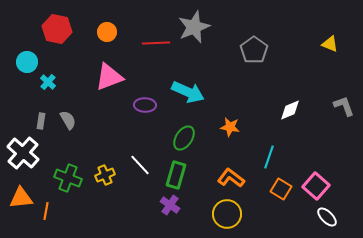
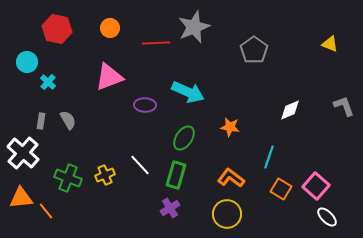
orange circle: moved 3 px right, 4 px up
purple cross: moved 3 px down; rotated 24 degrees clockwise
orange line: rotated 48 degrees counterclockwise
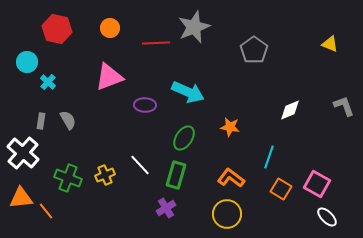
pink square: moved 1 px right, 2 px up; rotated 12 degrees counterclockwise
purple cross: moved 4 px left
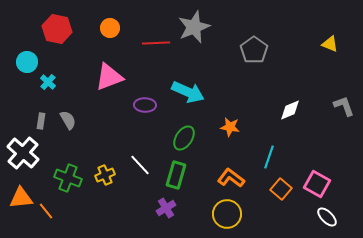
orange square: rotated 10 degrees clockwise
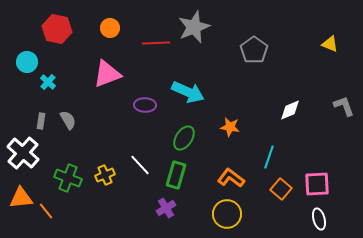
pink triangle: moved 2 px left, 3 px up
pink square: rotated 32 degrees counterclockwise
white ellipse: moved 8 px left, 2 px down; rotated 30 degrees clockwise
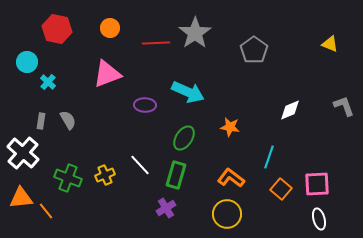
gray star: moved 1 px right, 6 px down; rotated 12 degrees counterclockwise
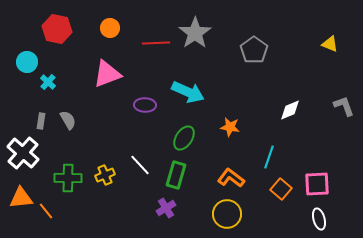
green cross: rotated 20 degrees counterclockwise
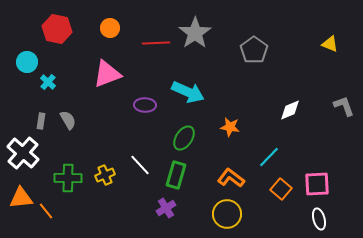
cyan line: rotated 25 degrees clockwise
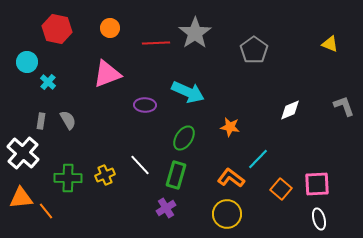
cyan line: moved 11 px left, 2 px down
